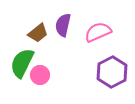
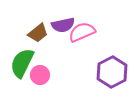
purple semicircle: rotated 115 degrees counterclockwise
pink semicircle: moved 16 px left
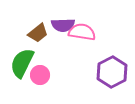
purple semicircle: rotated 10 degrees clockwise
pink semicircle: rotated 32 degrees clockwise
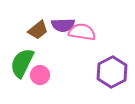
brown trapezoid: moved 3 px up
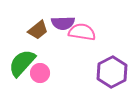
purple semicircle: moved 2 px up
green semicircle: rotated 16 degrees clockwise
pink circle: moved 2 px up
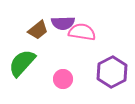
pink circle: moved 23 px right, 6 px down
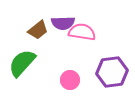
purple hexagon: rotated 20 degrees clockwise
pink circle: moved 7 px right, 1 px down
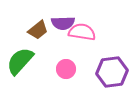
green semicircle: moved 2 px left, 2 px up
pink circle: moved 4 px left, 11 px up
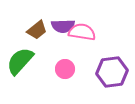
purple semicircle: moved 3 px down
brown trapezoid: moved 1 px left
pink circle: moved 1 px left
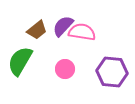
purple semicircle: rotated 135 degrees clockwise
green semicircle: rotated 12 degrees counterclockwise
purple hexagon: rotated 12 degrees clockwise
